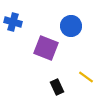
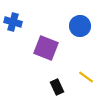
blue circle: moved 9 px right
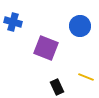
yellow line: rotated 14 degrees counterclockwise
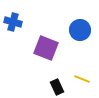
blue circle: moved 4 px down
yellow line: moved 4 px left, 2 px down
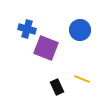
blue cross: moved 14 px right, 7 px down
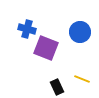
blue circle: moved 2 px down
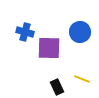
blue cross: moved 2 px left, 3 px down
purple square: moved 3 px right; rotated 20 degrees counterclockwise
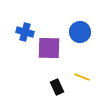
yellow line: moved 2 px up
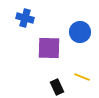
blue cross: moved 14 px up
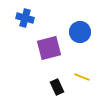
purple square: rotated 15 degrees counterclockwise
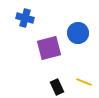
blue circle: moved 2 px left, 1 px down
yellow line: moved 2 px right, 5 px down
